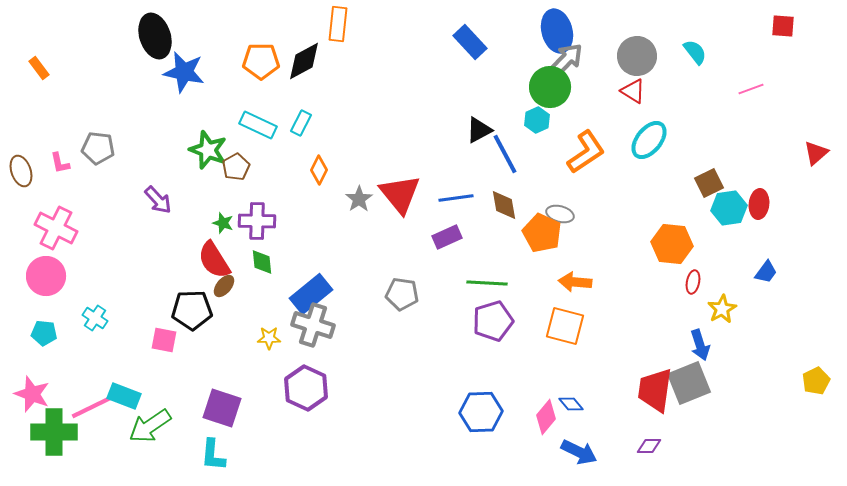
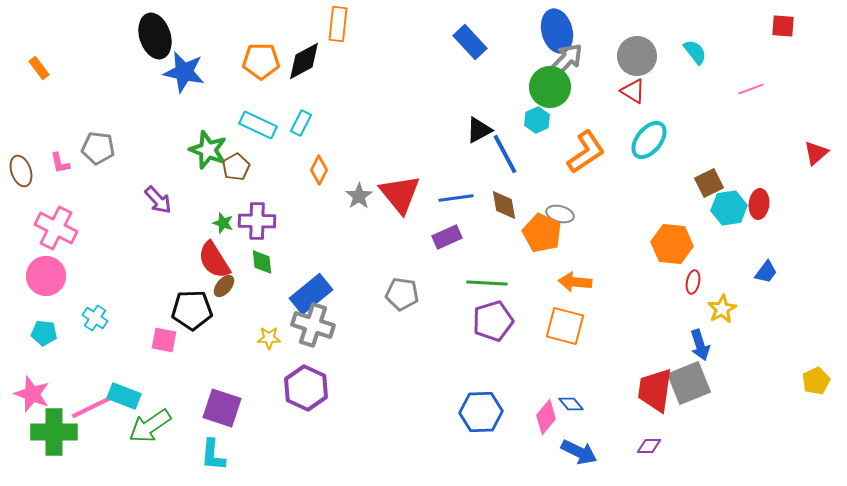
gray star at (359, 199): moved 3 px up
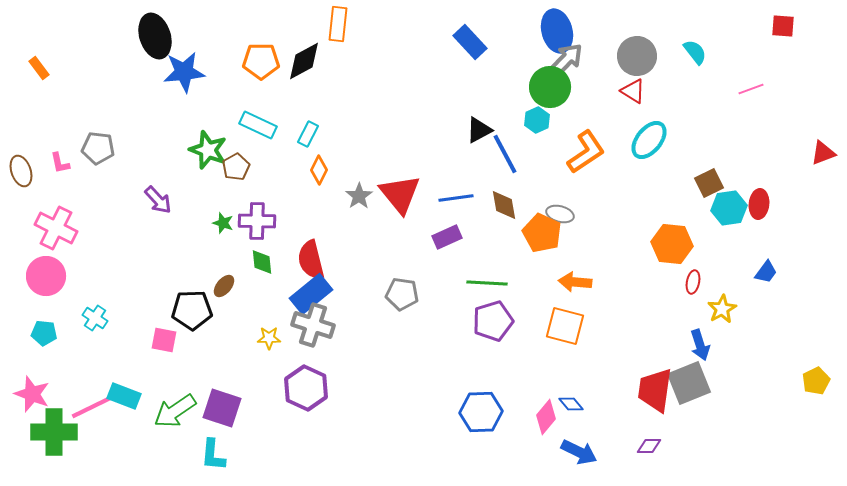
blue star at (184, 72): rotated 18 degrees counterclockwise
cyan rectangle at (301, 123): moved 7 px right, 11 px down
red triangle at (816, 153): moved 7 px right; rotated 20 degrees clockwise
red semicircle at (214, 260): moved 97 px right; rotated 18 degrees clockwise
green arrow at (150, 426): moved 25 px right, 15 px up
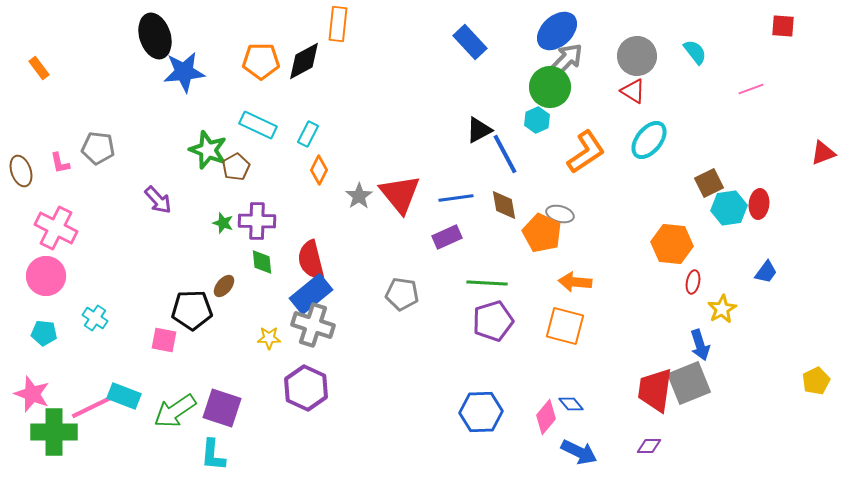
blue ellipse at (557, 31): rotated 63 degrees clockwise
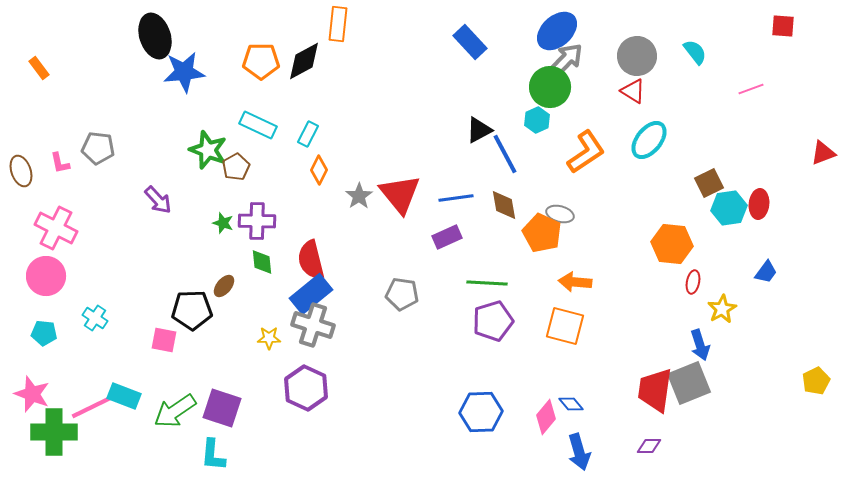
blue arrow at (579, 452): rotated 48 degrees clockwise
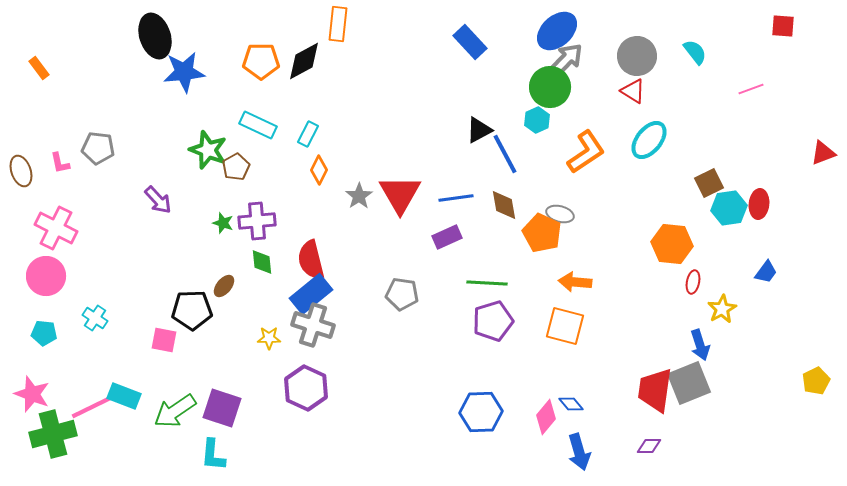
red triangle at (400, 194): rotated 9 degrees clockwise
purple cross at (257, 221): rotated 6 degrees counterclockwise
green cross at (54, 432): moved 1 px left, 2 px down; rotated 15 degrees counterclockwise
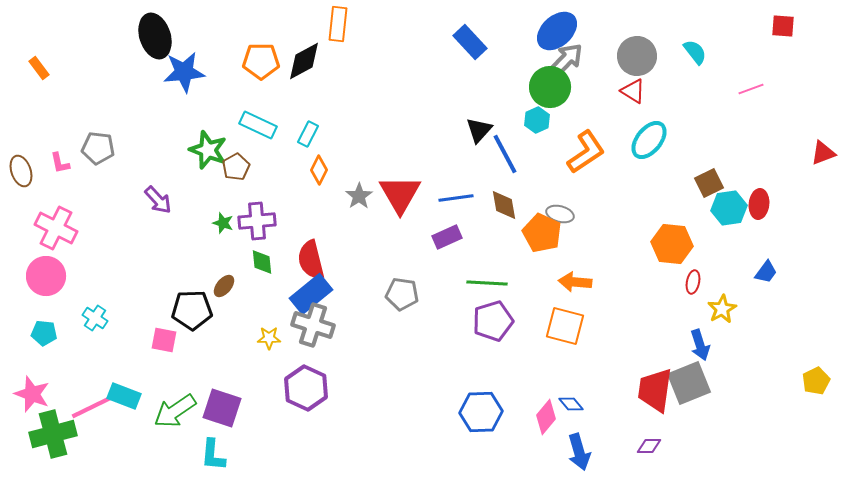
black triangle at (479, 130): rotated 20 degrees counterclockwise
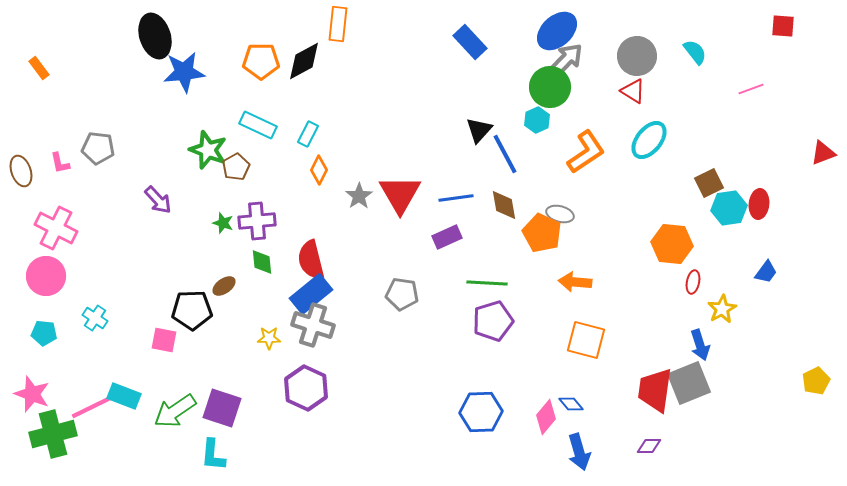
brown ellipse at (224, 286): rotated 15 degrees clockwise
orange square at (565, 326): moved 21 px right, 14 px down
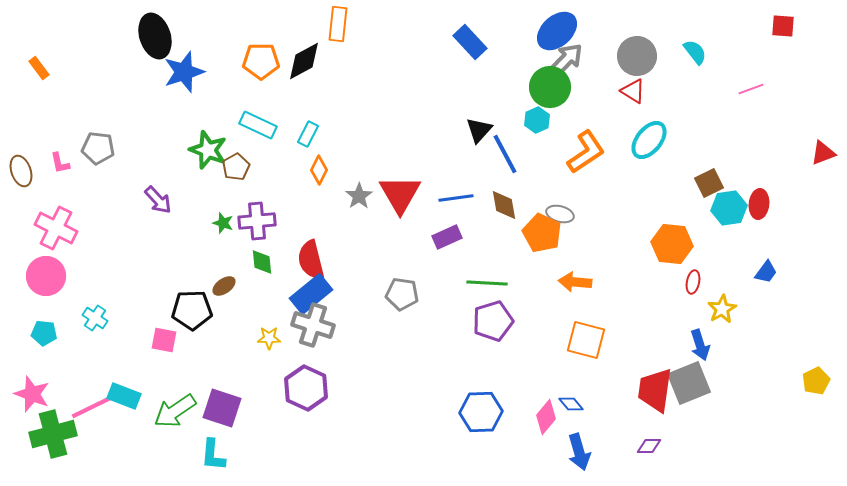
blue star at (184, 72): rotated 12 degrees counterclockwise
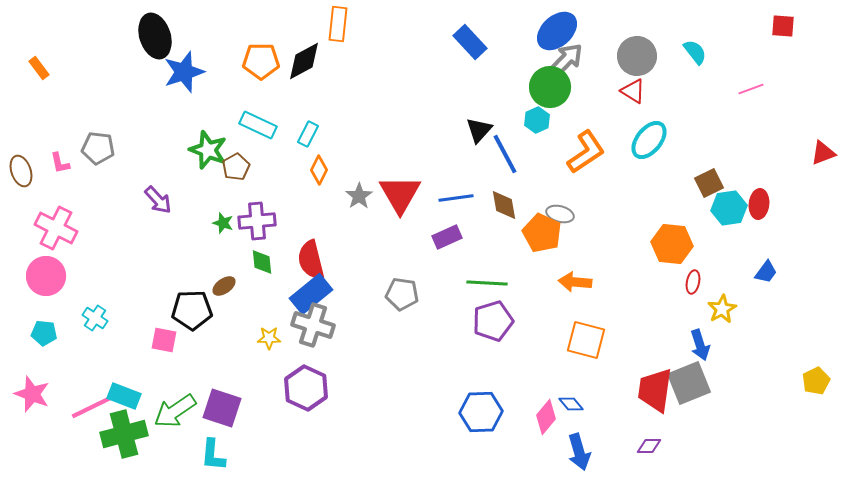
green cross at (53, 434): moved 71 px right
